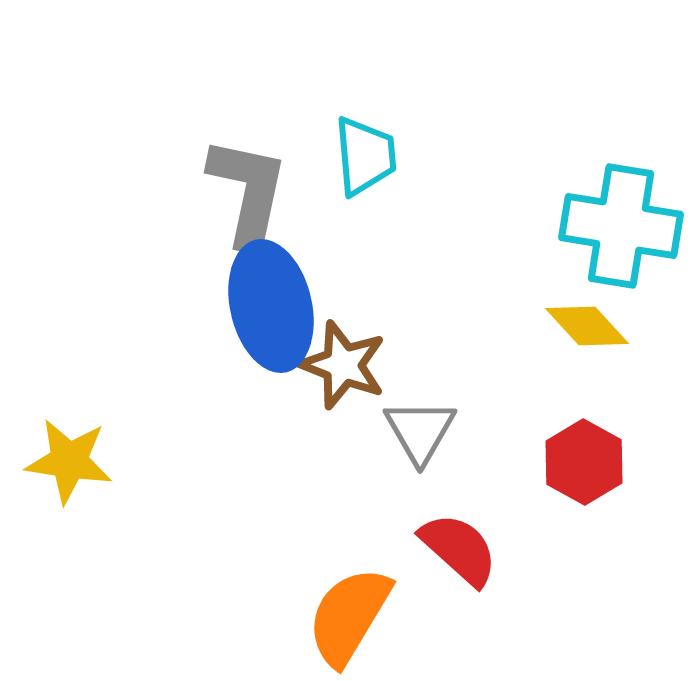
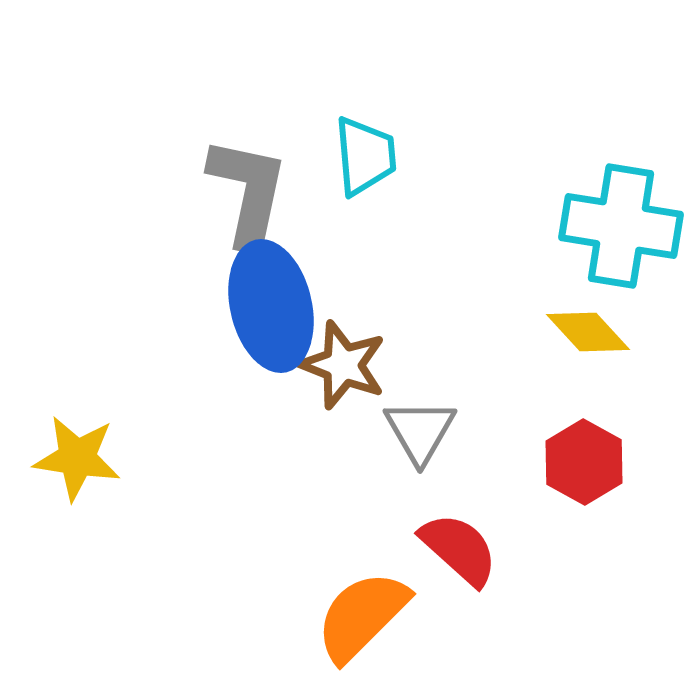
yellow diamond: moved 1 px right, 6 px down
yellow star: moved 8 px right, 3 px up
orange semicircle: moved 13 px right; rotated 14 degrees clockwise
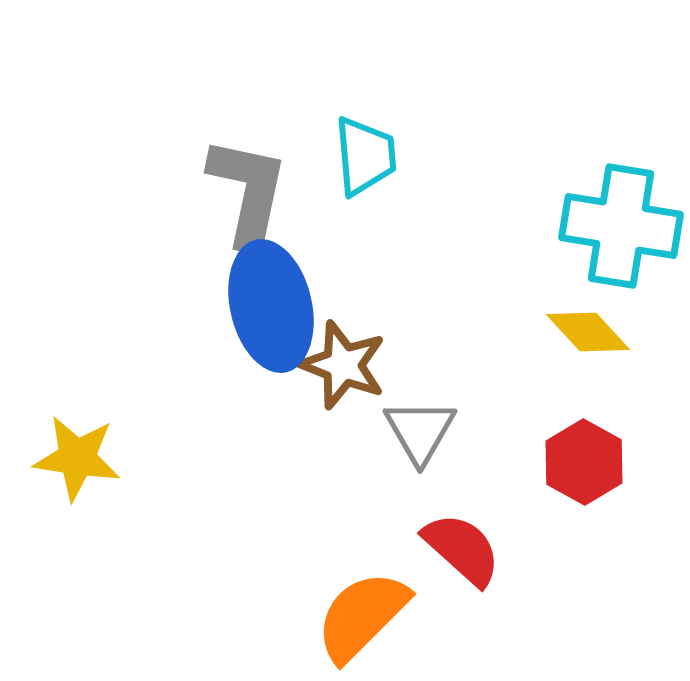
red semicircle: moved 3 px right
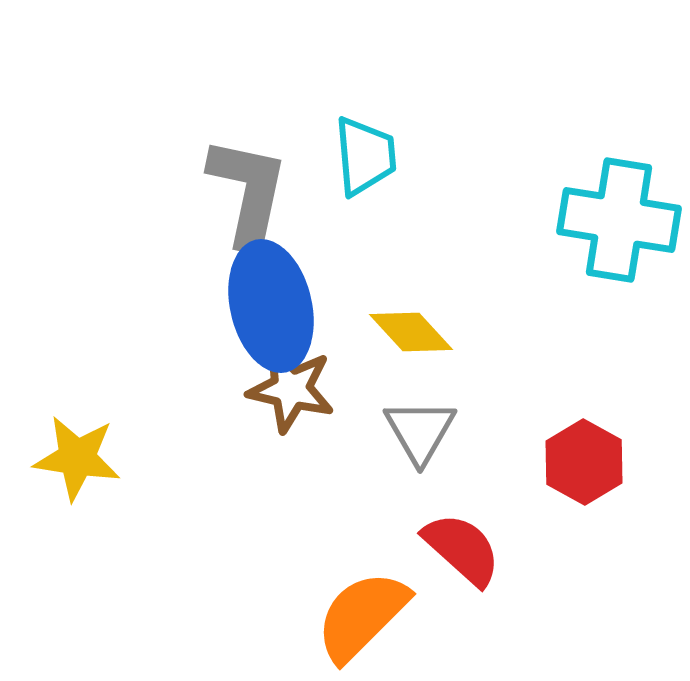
cyan cross: moved 2 px left, 6 px up
yellow diamond: moved 177 px left
brown star: moved 52 px left, 24 px down; rotated 8 degrees counterclockwise
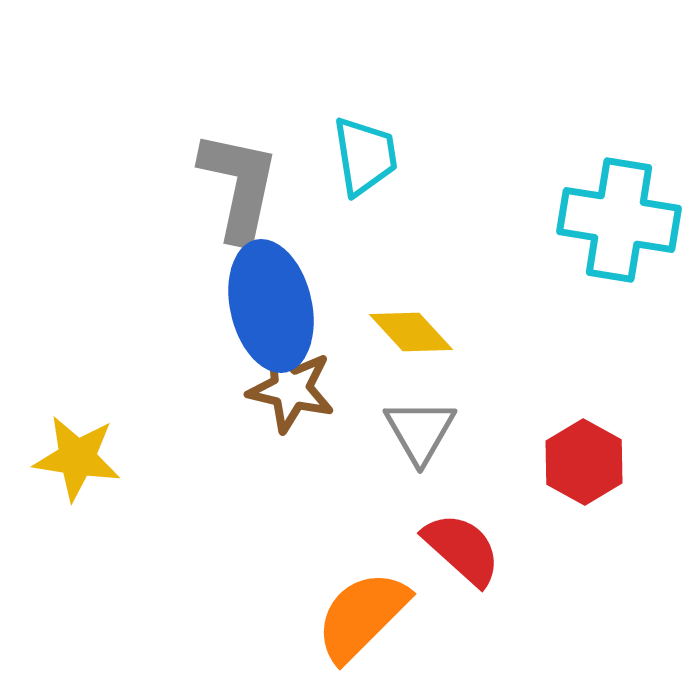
cyan trapezoid: rotated 4 degrees counterclockwise
gray L-shape: moved 9 px left, 6 px up
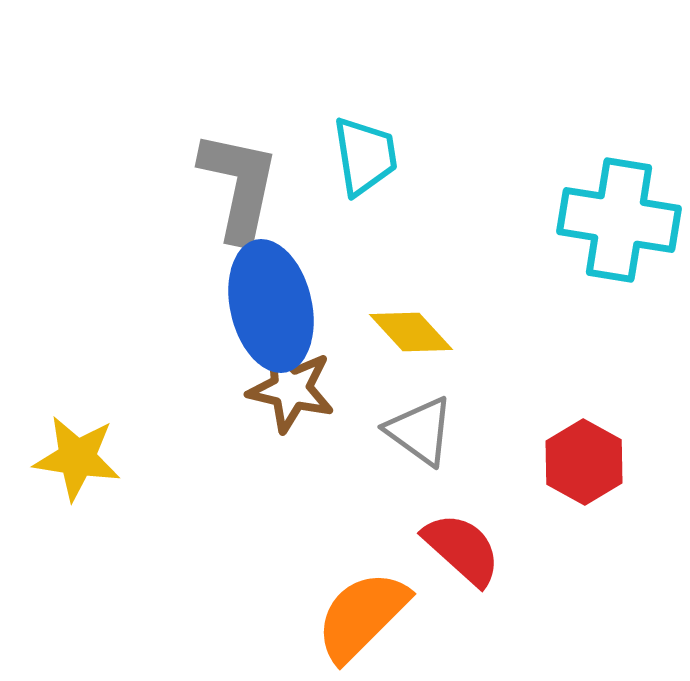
gray triangle: rotated 24 degrees counterclockwise
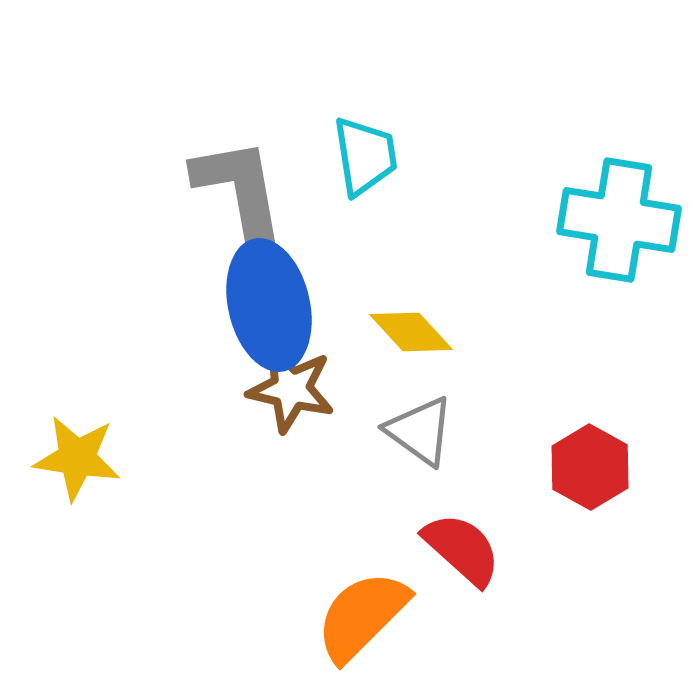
gray L-shape: moved 3 px down; rotated 22 degrees counterclockwise
blue ellipse: moved 2 px left, 1 px up
red hexagon: moved 6 px right, 5 px down
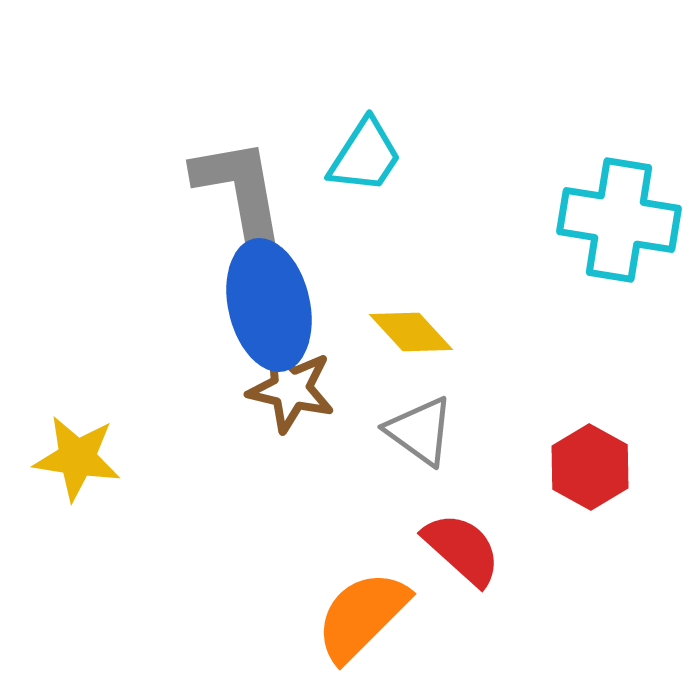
cyan trapezoid: rotated 42 degrees clockwise
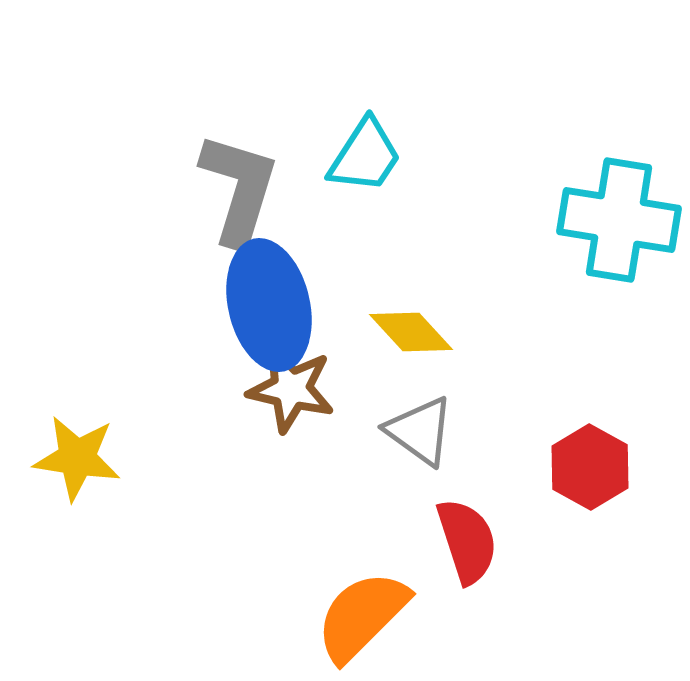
gray L-shape: rotated 27 degrees clockwise
red semicircle: moved 5 px right, 8 px up; rotated 30 degrees clockwise
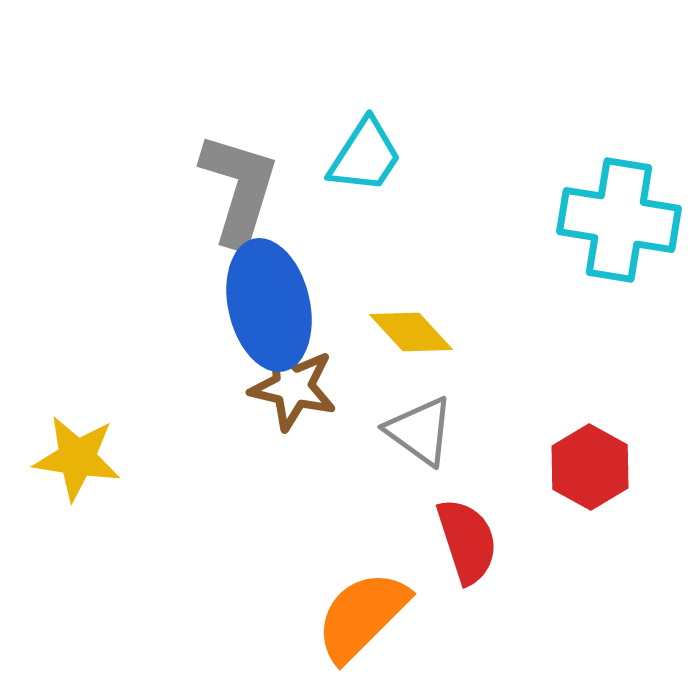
brown star: moved 2 px right, 2 px up
